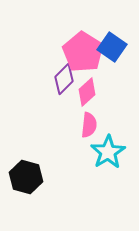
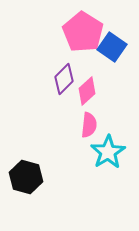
pink pentagon: moved 20 px up
pink diamond: moved 1 px up
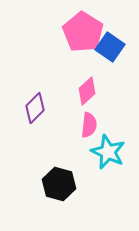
blue square: moved 2 px left
purple diamond: moved 29 px left, 29 px down
cyan star: rotated 16 degrees counterclockwise
black hexagon: moved 33 px right, 7 px down
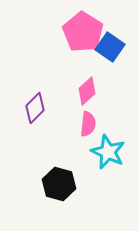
pink semicircle: moved 1 px left, 1 px up
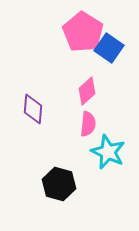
blue square: moved 1 px left, 1 px down
purple diamond: moved 2 px left, 1 px down; rotated 40 degrees counterclockwise
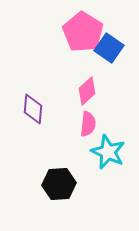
black hexagon: rotated 20 degrees counterclockwise
